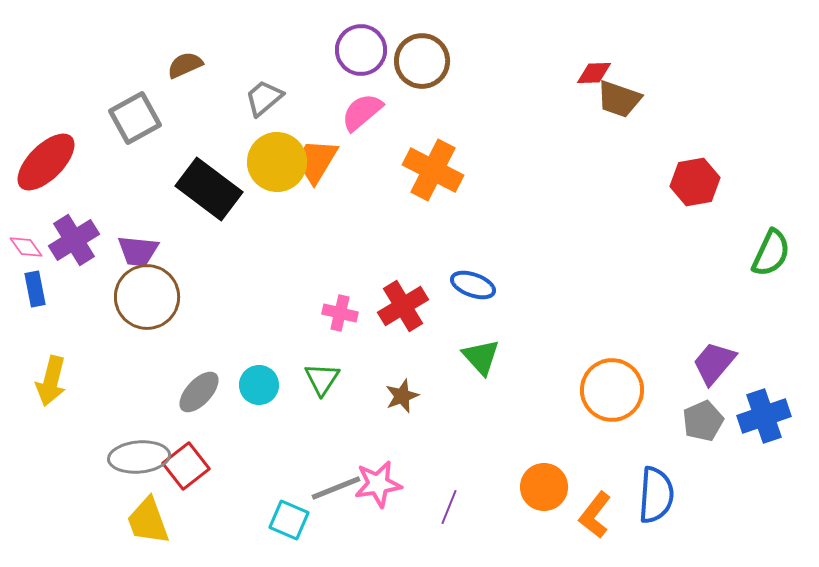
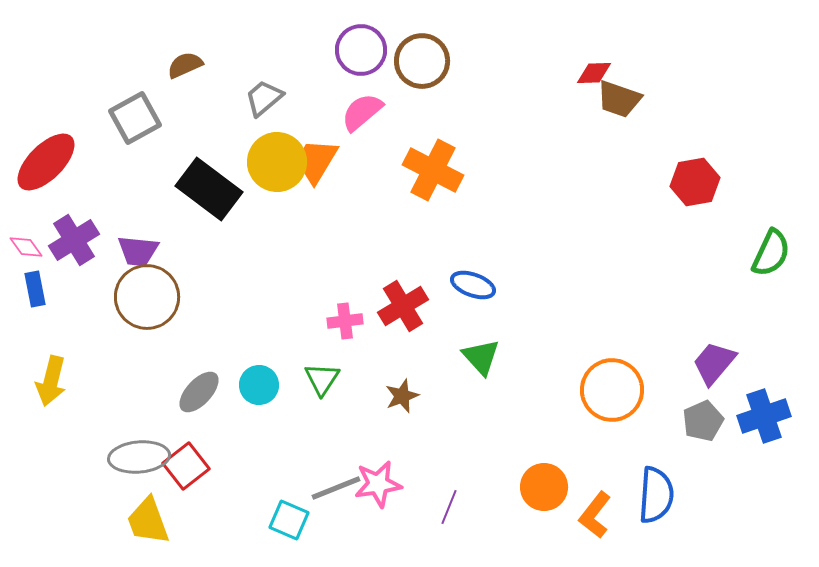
pink cross at (340, 313): moved 5 px right, 8 px down; rotated 20 degrees counterclockwise
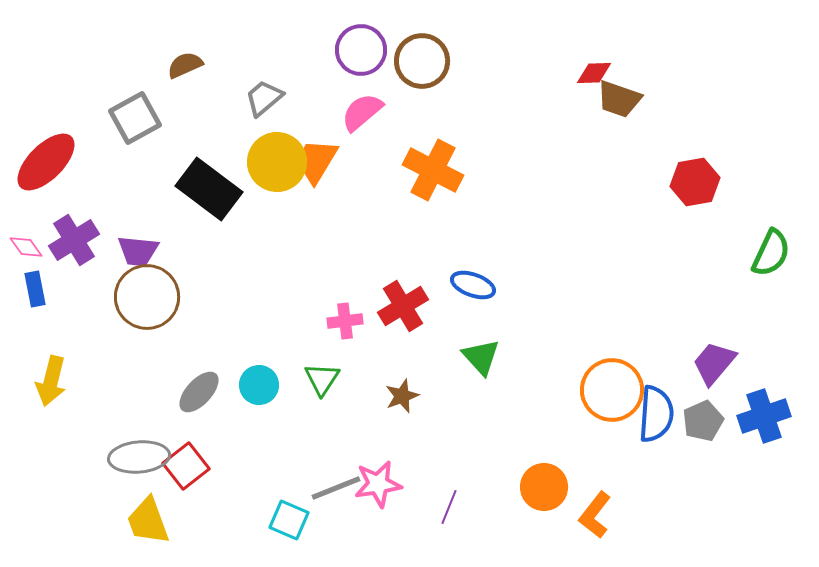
blue semicircle at (656, 495): moved 81 px up
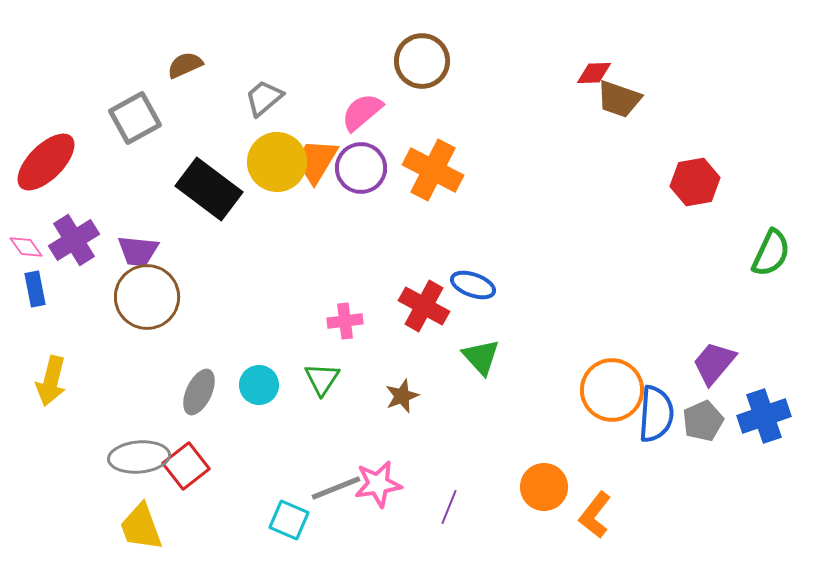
purple circle at (361, 50): moved 118 px down
red cross at (403, 306): moved 21 px right; rotated 30 degrees counterclockwise
gray ellipse at (199, 392): rotated 18 degrees counterclockwise
yellow trapezoid at (148, 521): moved 7 px left, 6 px down
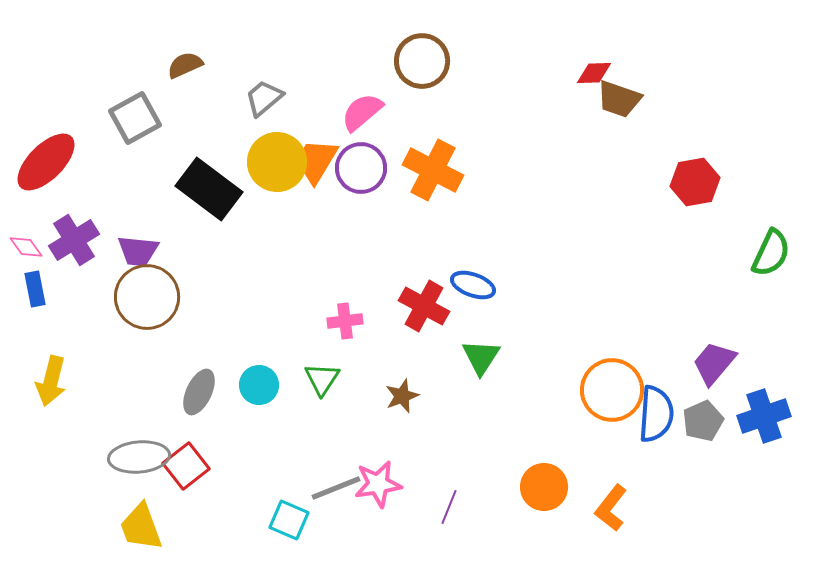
green triangle at (481, 357): rotated 15 degrees clockwise
orange L-shape at (595, 515): moved 16 px right, 7 px up
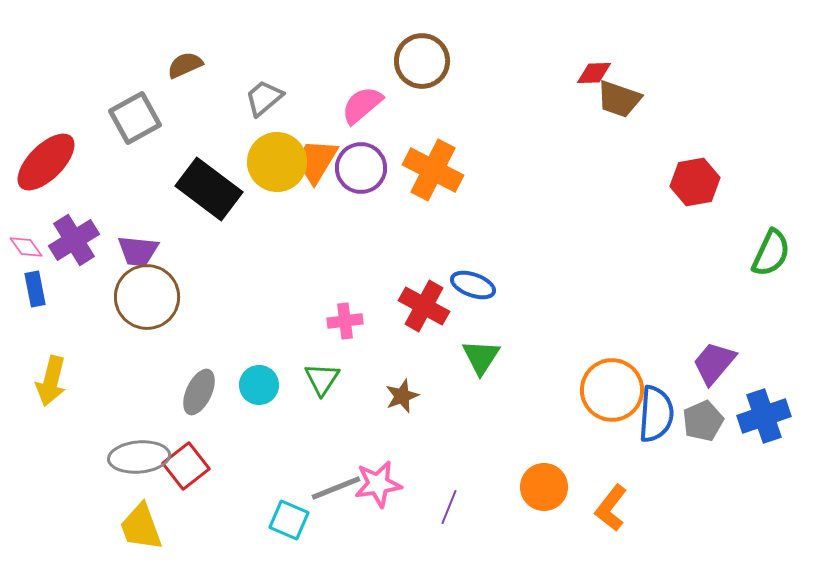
pink semicircle at (362, 112): moved 7 px up
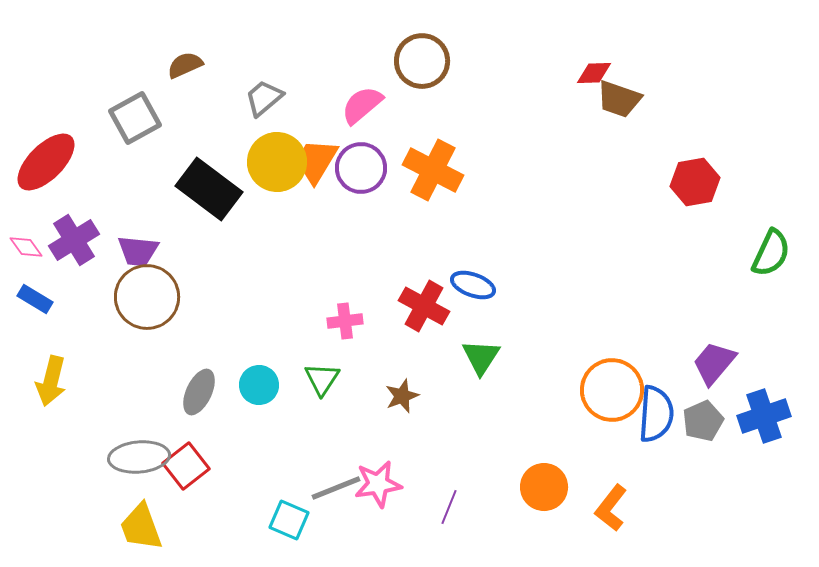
blue rectangle at (35, 289): moved 10 px down; rotated 48 degrees counterclockwise
